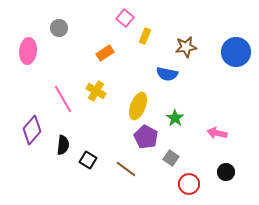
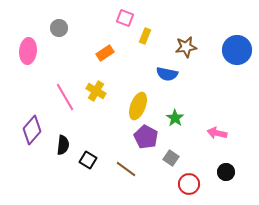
pink square: rotated 18 degrees counterclockwise
blue circle: moved 1 px right, 2 px up
pink line: moved 2 px right, 2 px up
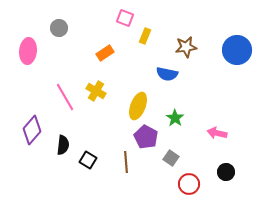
brown line: moved 7 px up; rotated 50 degrees clockwise
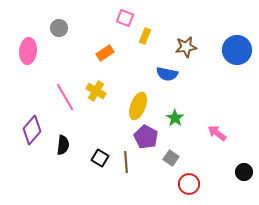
pink arrow: rotated 24 degrees clockwise
black square: moved 12 px right, 2 px up
black circle: moved 18 px right
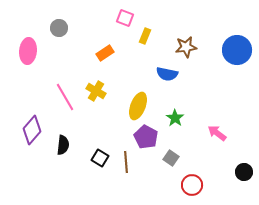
red circle: moved 3 px right, 1 px down
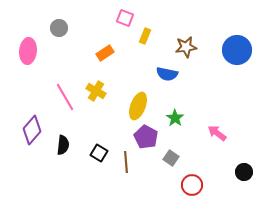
black square: moved 1 px left, 5 px up
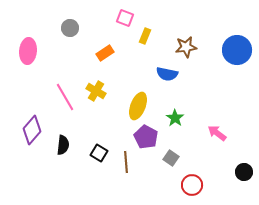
gray circle: moved 11 px right
